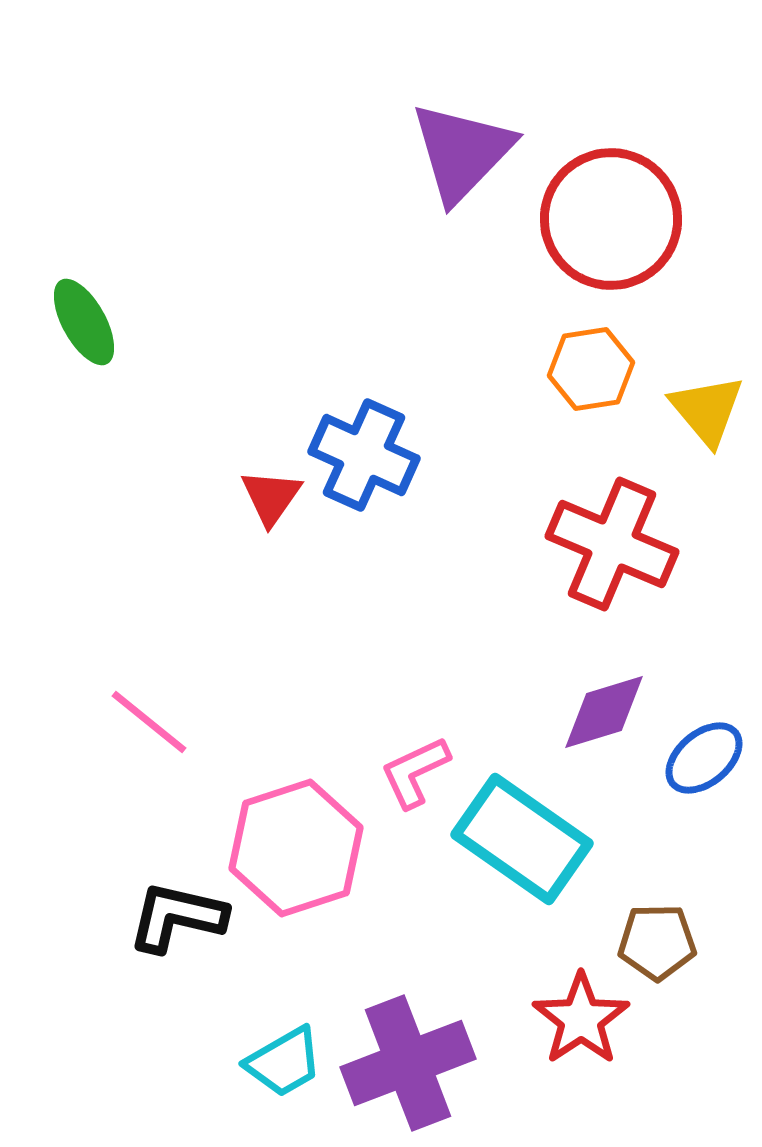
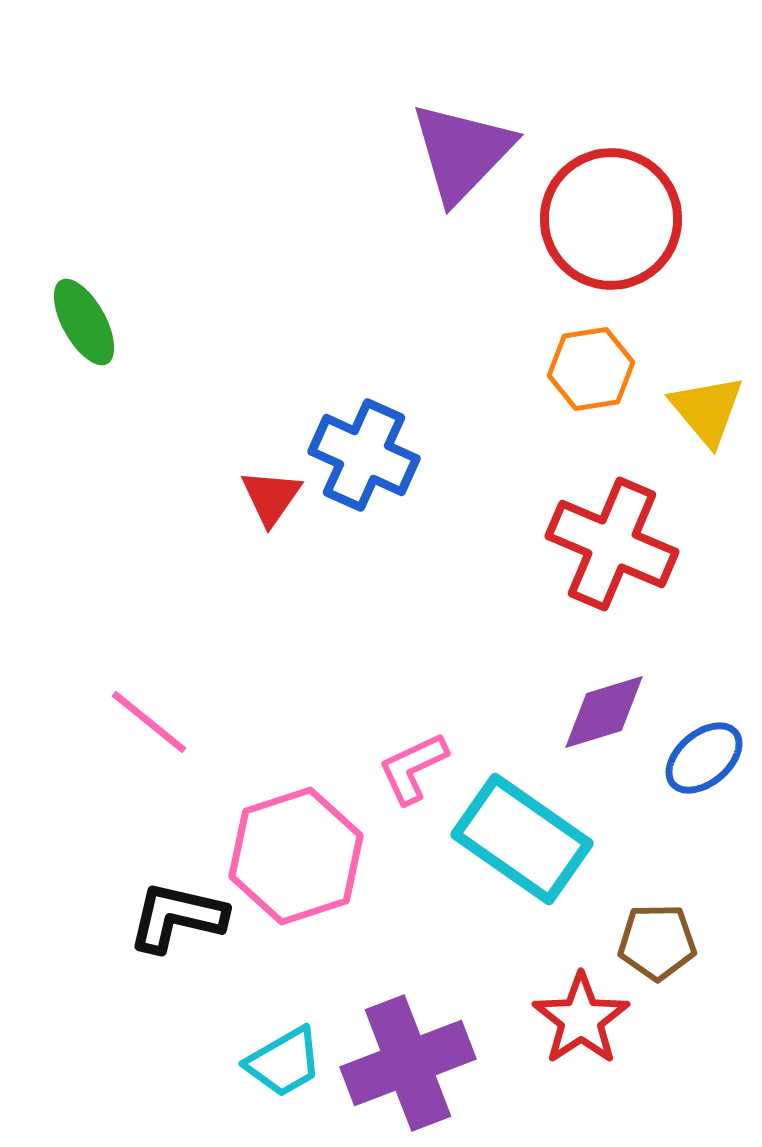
pink L-shape: moved 2 px left, 4 px up
pink hexagon: moved 8 px down
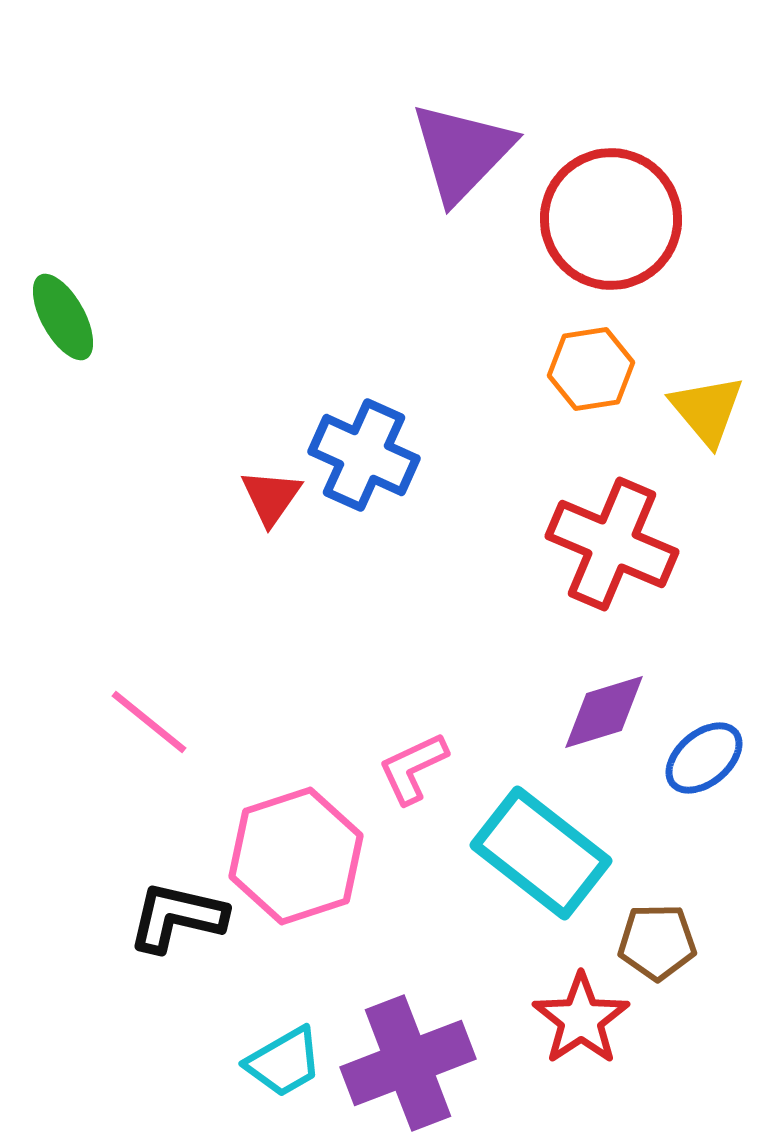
green ellipse: moved 21 px left, 5 px up
cyan rectangle: moved 19 px right, 14 px down; rotated 3 degrees clockwise
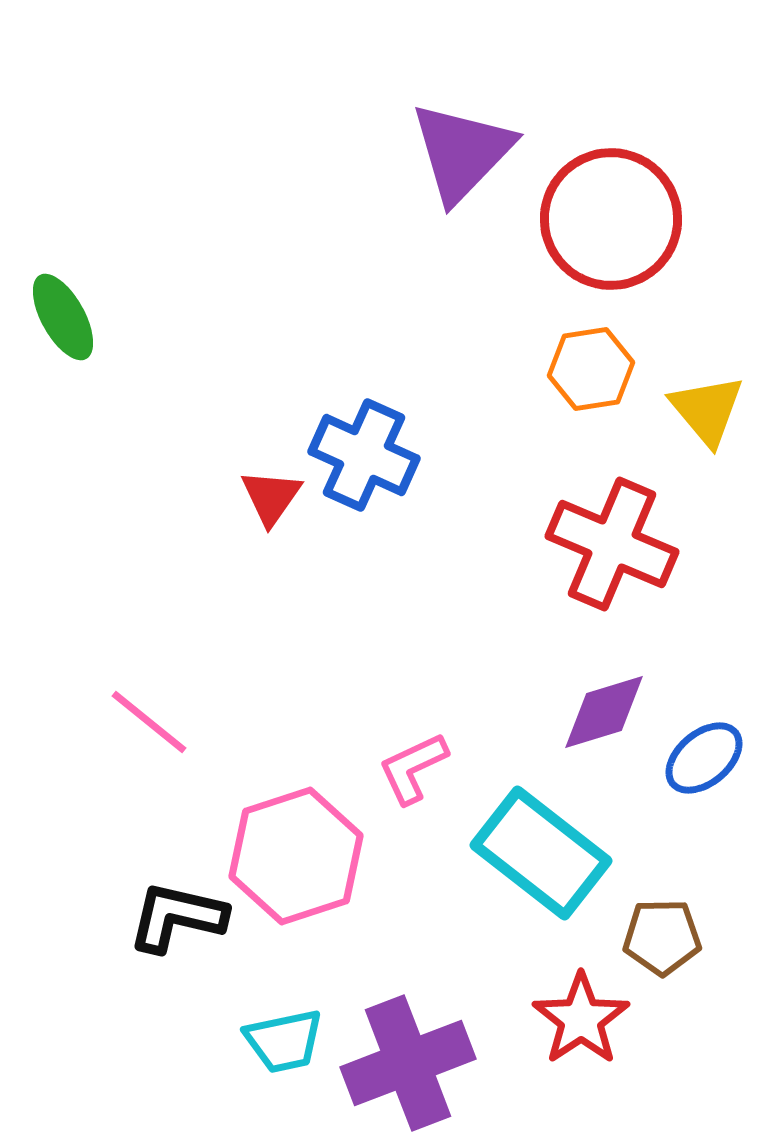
brown pentagon: moved 5 px right, 5 px up
cyan trapezoid: moved 21 px up; rotated 18 degrees clockwise
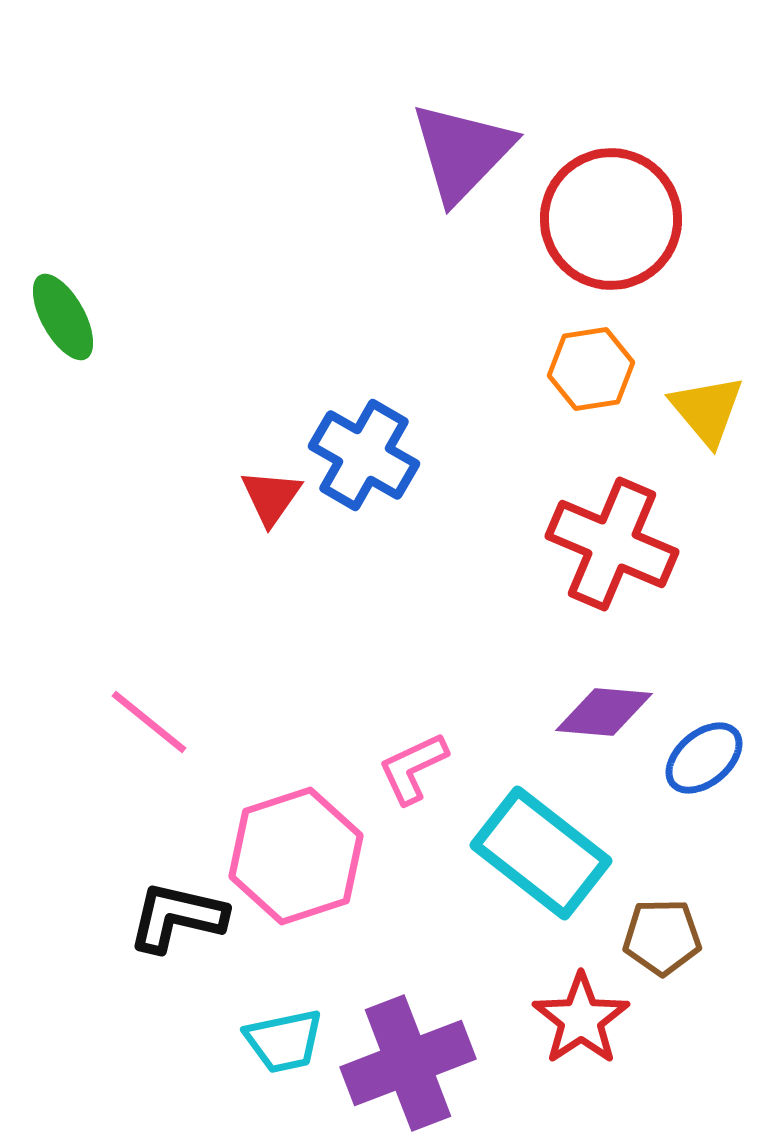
blue cross: rotated 6 degrees clockwise
purple diamond: rotated 22 degrees clockwise
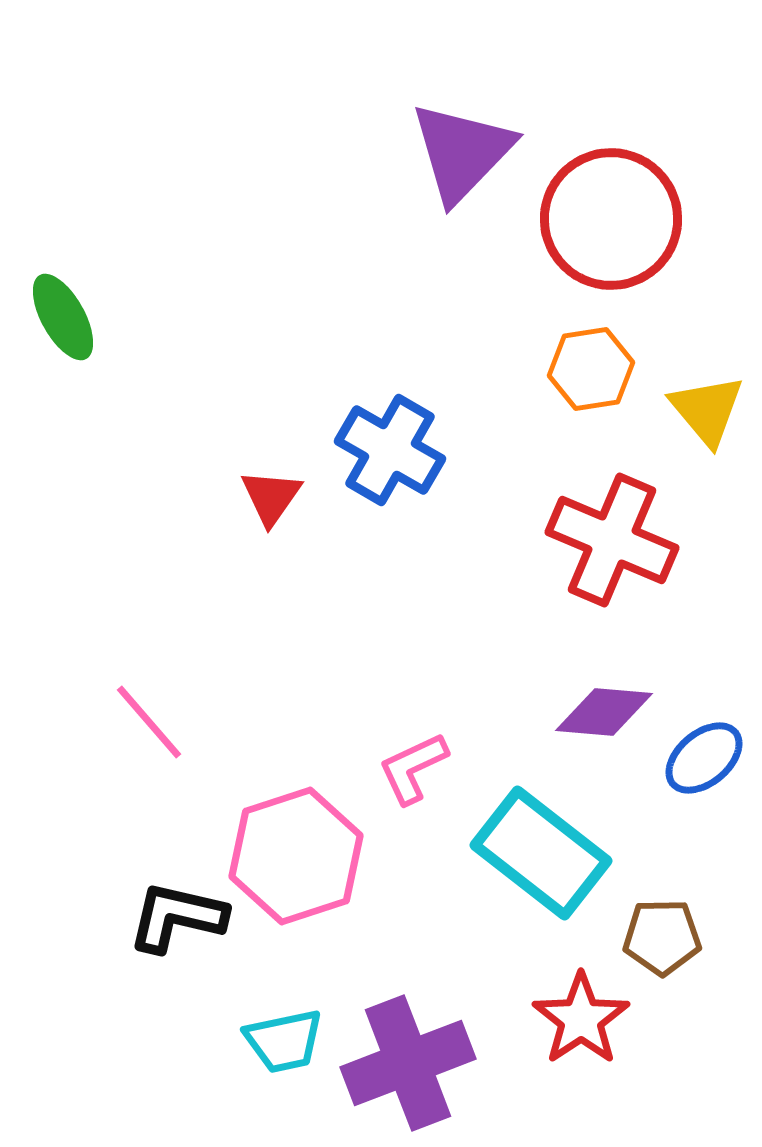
blue cross: moved 26 px right, 5 px up
red cross: moved 4 px up
pink line: rotated 10 degrees clockwise
